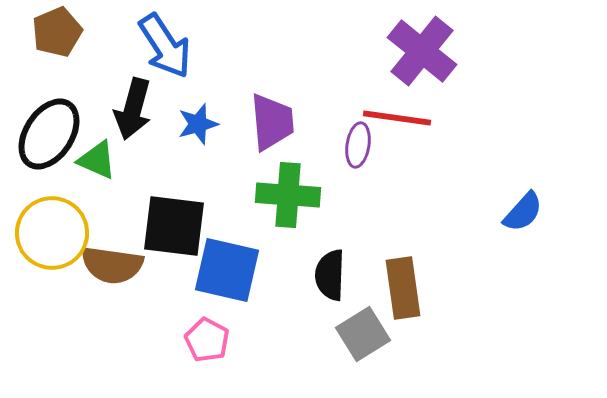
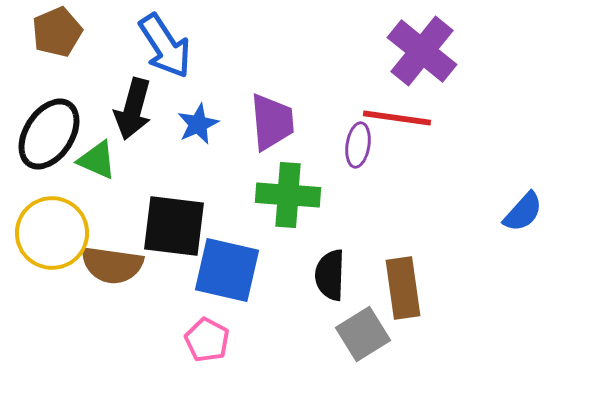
blue star: rotated 9 degrees counterclockwise
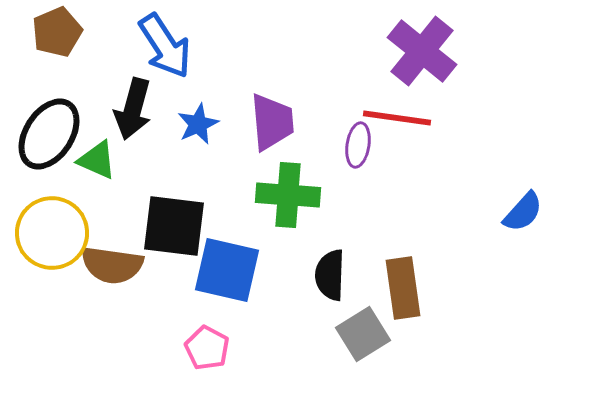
pink pentagon: moved 8 px down
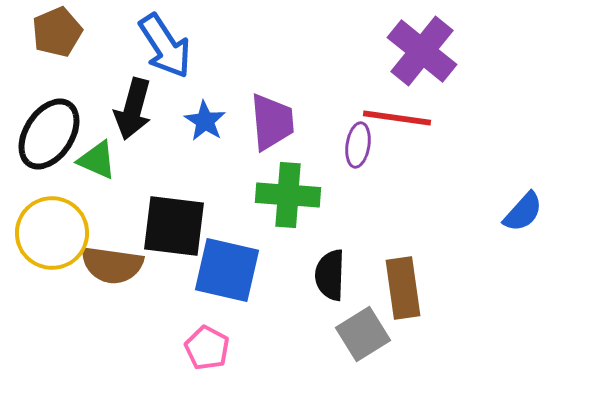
blue star: moved 7 px right, 3 px up; rotated 15 degrees counterclockwise
